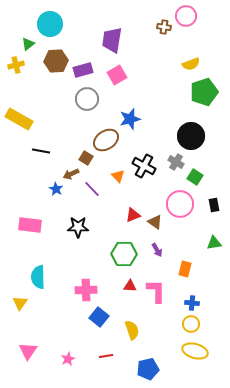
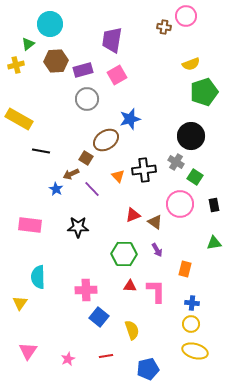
black cross at (144, 166): moved 4 px down; rotated 35 degrees counterclockwise
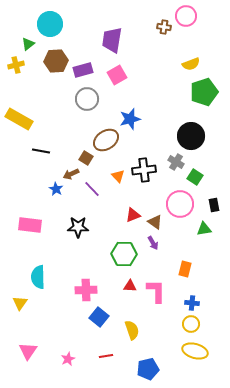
green triangle at (214, 243): moved 10 px left, 14 px up
purple arrow at (157, 250): moved 4 px left, 7 px up
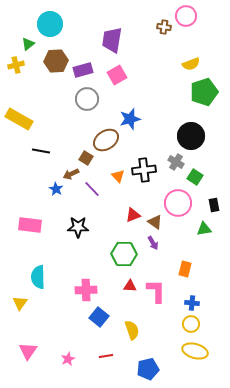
pink circle at (180, 204): moved 2 px left, 1 px up
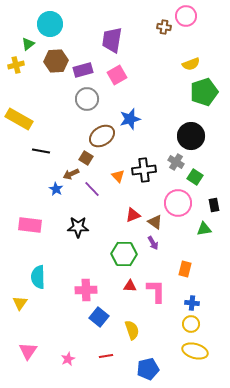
brown ellipse at (106, 140): moved 4 px left, 4 px up
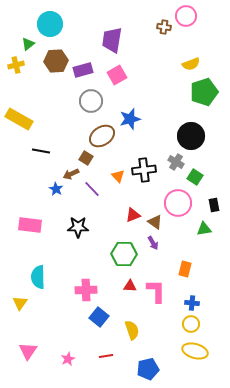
gray circle at (87, 99): moved 4 px right, 2 px down
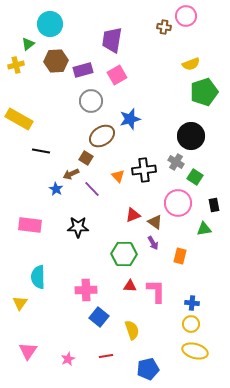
orange rectangle at (185, 269): moved 5 px left, 13 px up
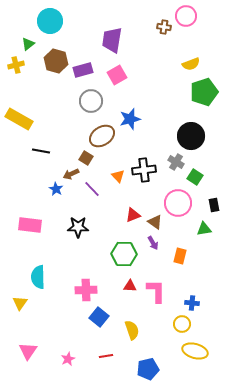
cyan circle at (50, 24): moved 3 px up
brown hexagon at (56, 61): rotated 20 degrees clockwise
yellow circle at (191, 324): moved 9 px left
